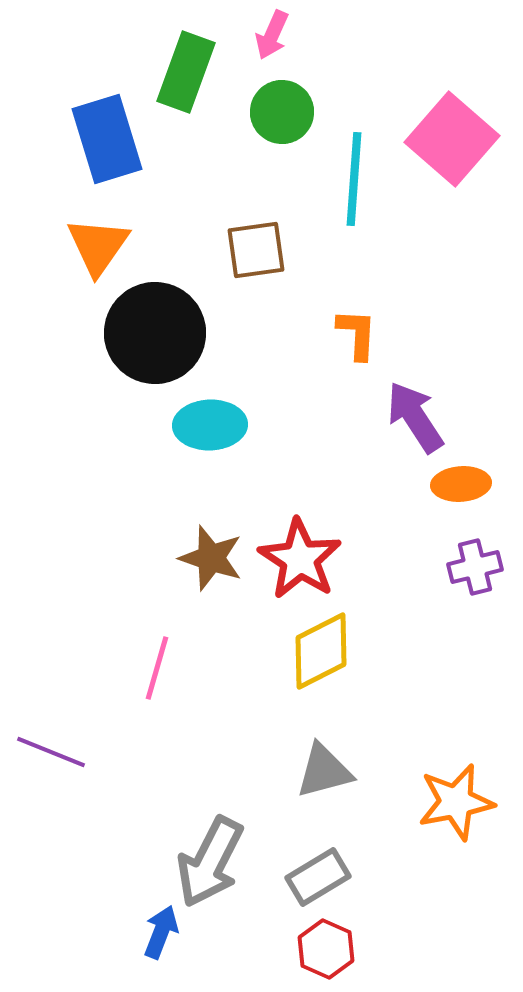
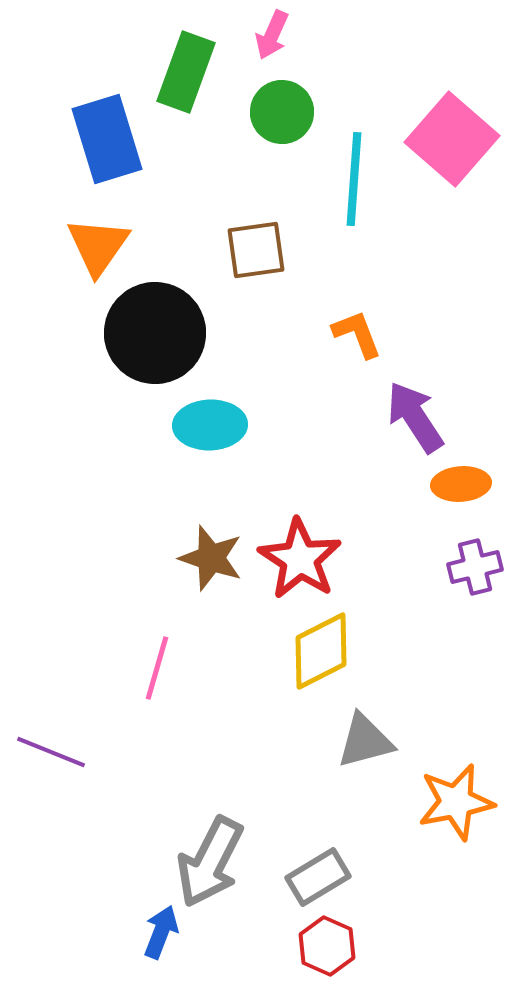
orange L-shape: rotated 24 degrees counterclockwise
gray triangle: moved 41 px right, 30 px up
red hexagon: moved 1 px right, 3 px up
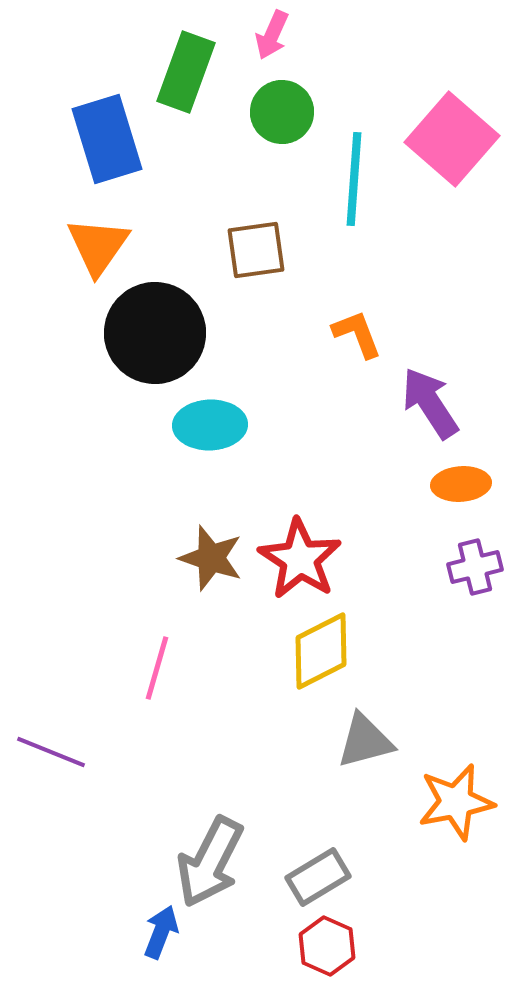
purple arrow: moved 15 px right, 14 px up
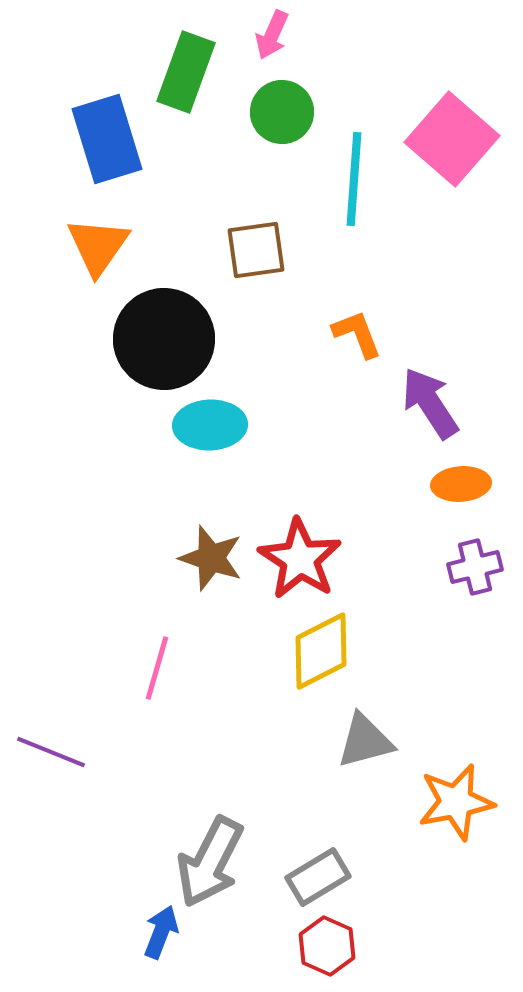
black circle: moved 9 px right, 6 px down
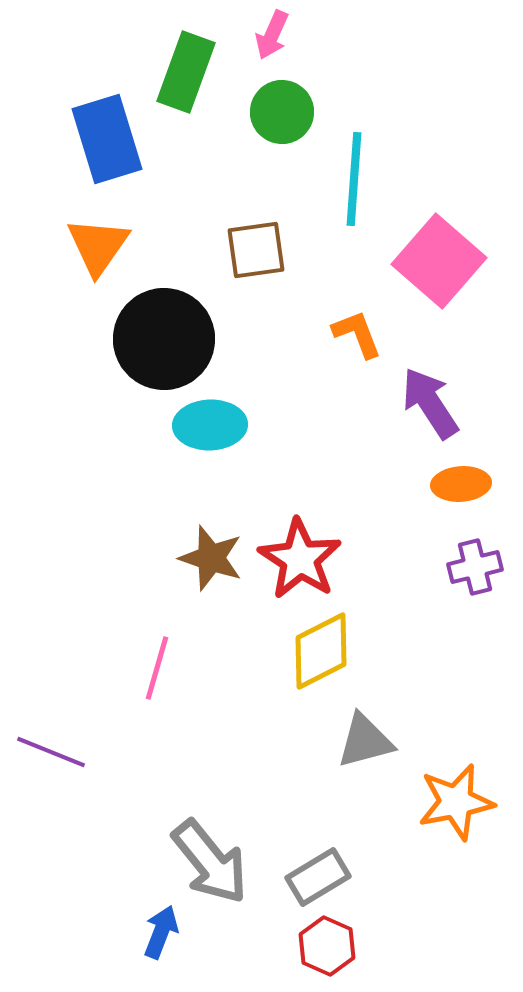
pink square: moved 13 px left, 122 px down
gray arrow: rotated 66 degrees counterclockwise
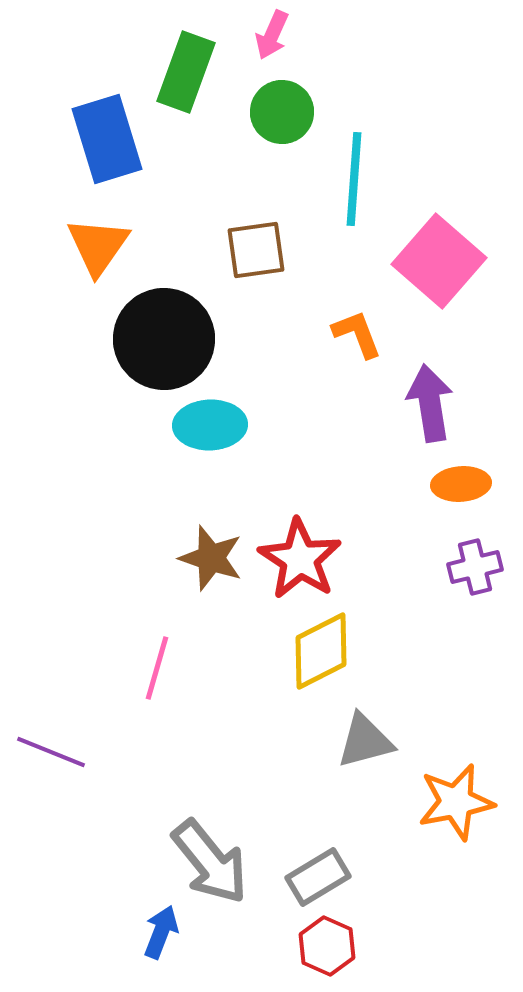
purple arrow: rotated 24 degrees clockwise
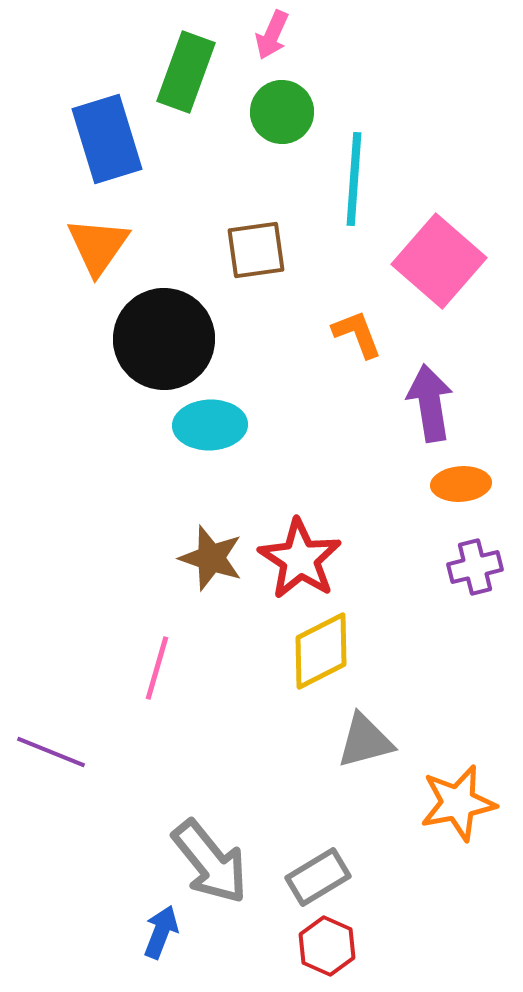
orange star: moved 2 px right, 1 px down
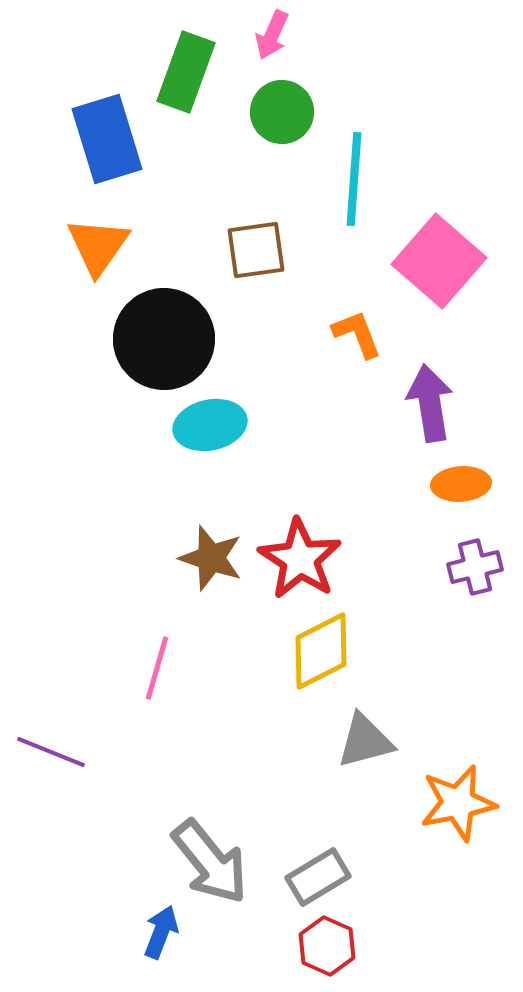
cyan ellipse: rotated 10 degrees counterclockwise
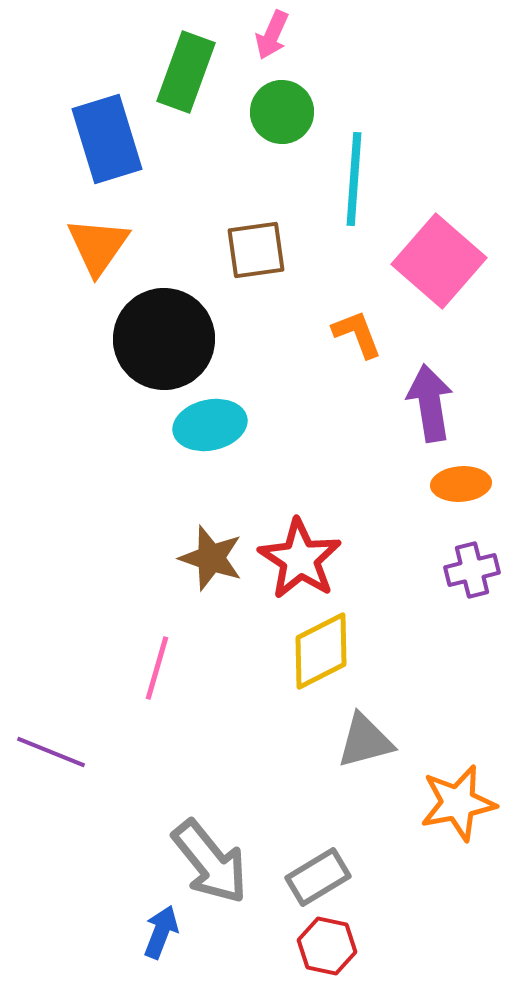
purple cross: moved 3 px left, 3 px down
red hexagon: rotated 12 degrees counterclockwise
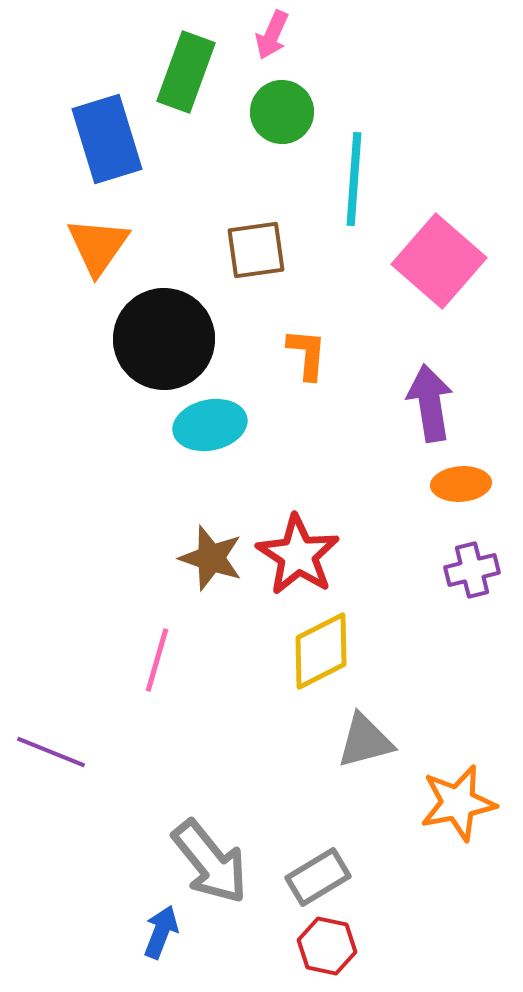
orange L-shape: moved 50 px left, 20 px down; rotated 26 degrees clockwise
red star: moved 2 px left, 4 px up
pink line: moved 8 px up
